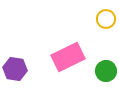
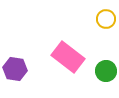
pink rectangle: rotated 64 degrees clockwise
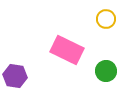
pink rectangle: moved 1 px left, 7 px up; rotated 12 degrees counterclockwise
purple hexagon: moved 7 px down
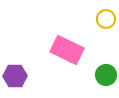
green circle: moved 4 px down
purple hexagon: rotated 10 degrees counterclockwise
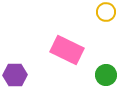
yellow circle: moved 7 px up
purple hexagon: moved 1 px up
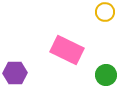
yellow circle: moved 1 px left
purple hexagon: moved 2 px up
